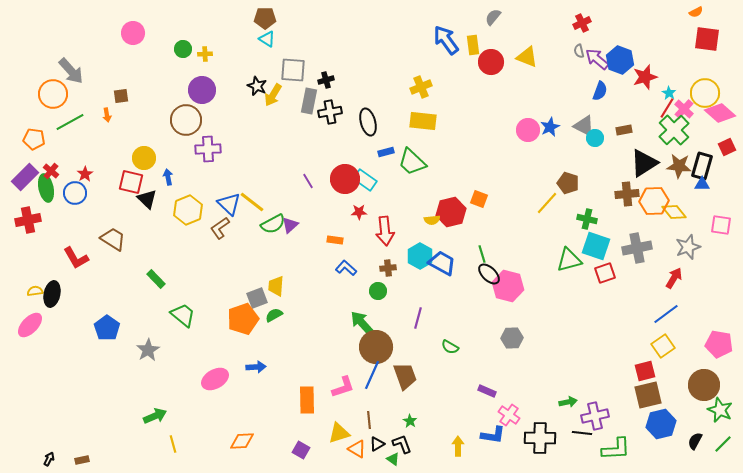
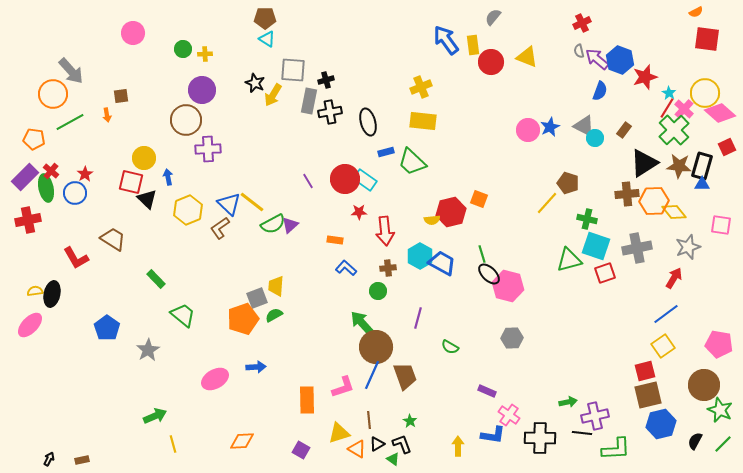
black star at (257, 86): moved 2 px left, 3 px up
brown rectangle at (624, 130): rotated 42 degrees counterclockwise
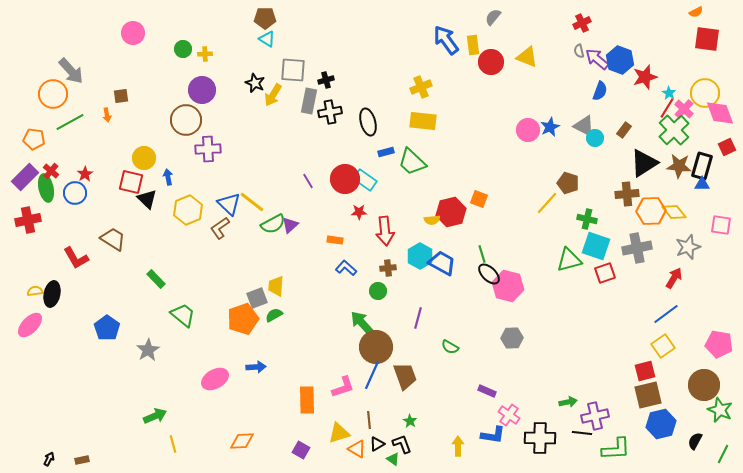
pink diamond at (720, 113): rotated 28 degrees clockwise
orange hexagon at (654, 201): moved 3 px left, 10 px down
green line at (723, 444): moved 10 px down; rotated 18 degrees counterclockwise
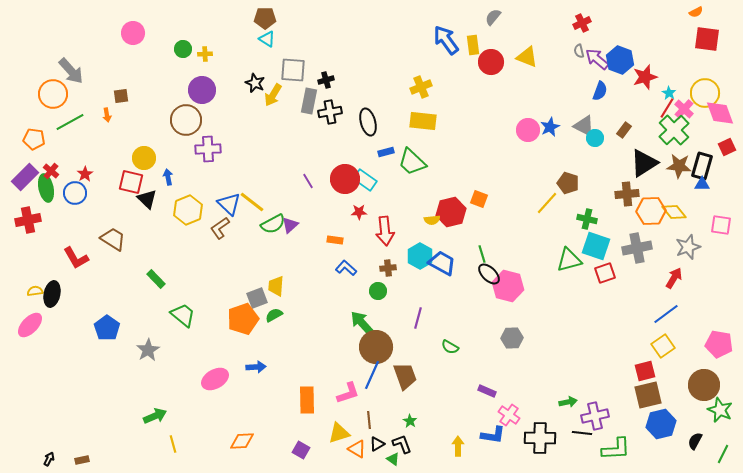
pink L-shape at (343, 387): moved 5 px right, 6 px down
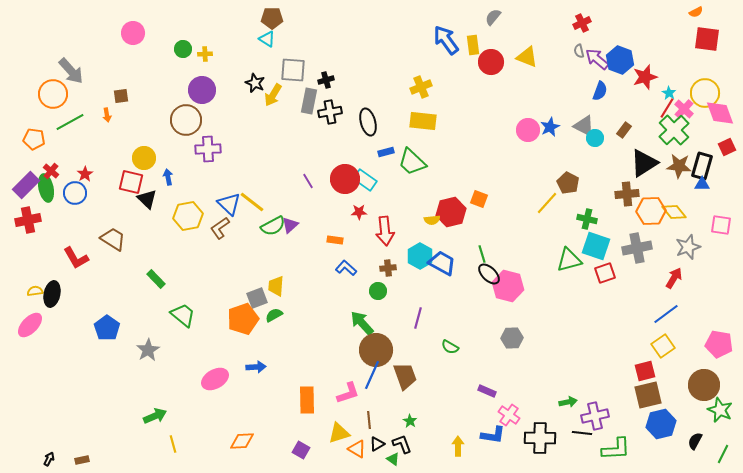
brown pentagon at (265, 18): moved 7 px right
purple rectangle at (25, 177): moved 1 px right, 8 px down
brown pentagon at (568, 183): rotated 10 degrees clockwise
yellow hexagon at (188, 210): moved 6 px down; rotated 12 degrees clockwise
green semicircle at (273, 224): moved 2 px down
brown circle at (376, 347): moved 3 px down
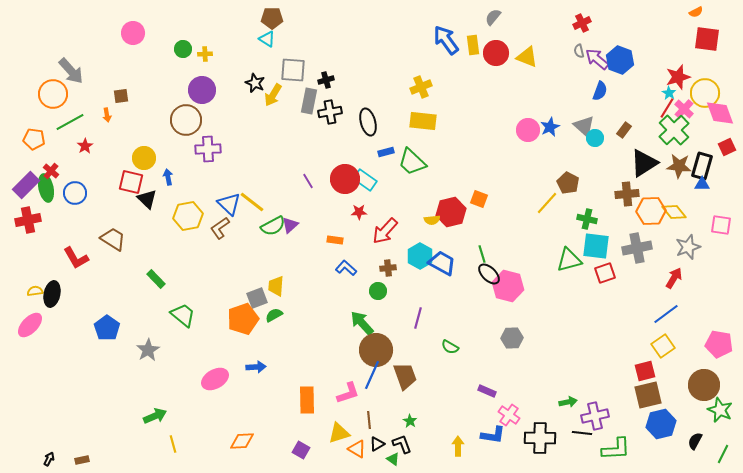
red circle at (491, 62): moved 5 px right, 9 px up
red star at (645, 77): moved 33 px right
gray triangle at (584, 126): rotated 15 degrees clockwise
red star at (85, 174): moved 28 px up
red arrow at (385, 231): rotated 48 degrees clockwise
cyan square at (596, 246): rotated 12 degrees counterclockwise
